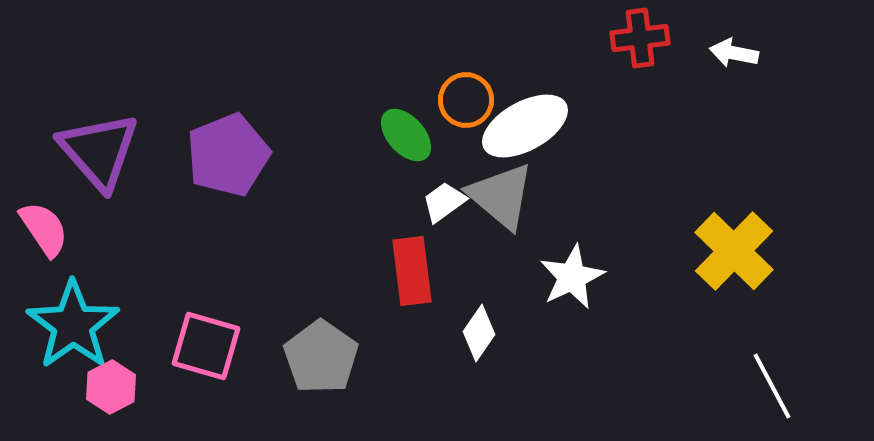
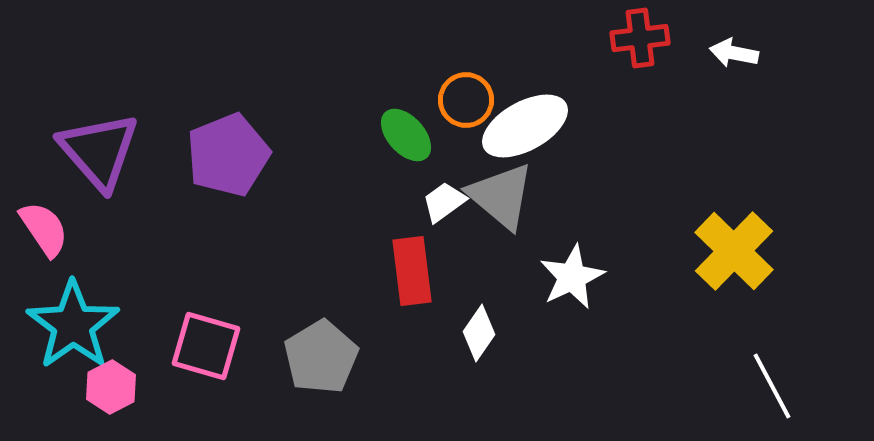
gray pentagon: rotated 6 degrees clockwise
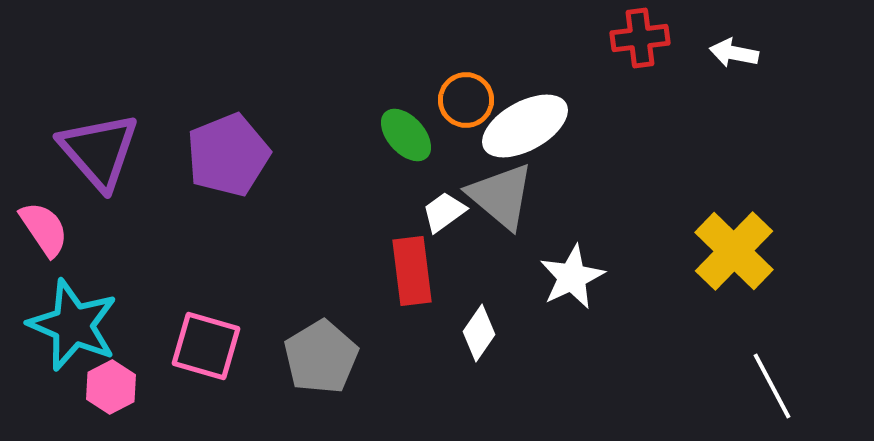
white trapezoid: moved 10 px down
cyan star: rotated 14 degrees counterclockwise
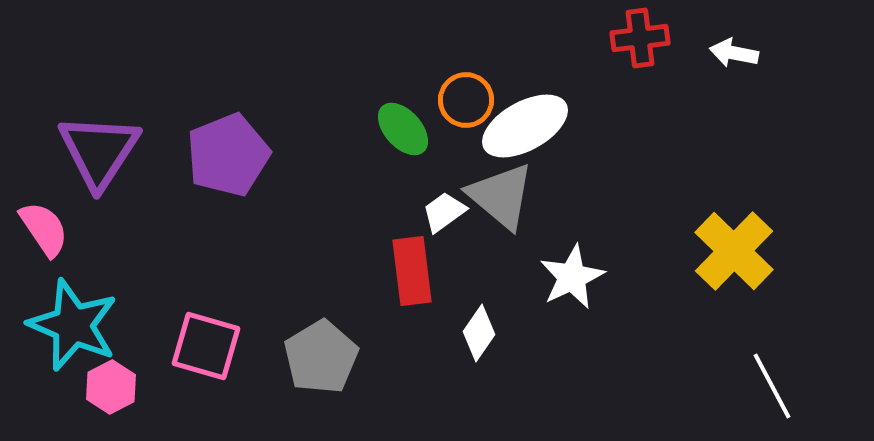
green ellipse: moved 3 px left, 6 px up
purple triangle: rotated 14 degrees clockwise
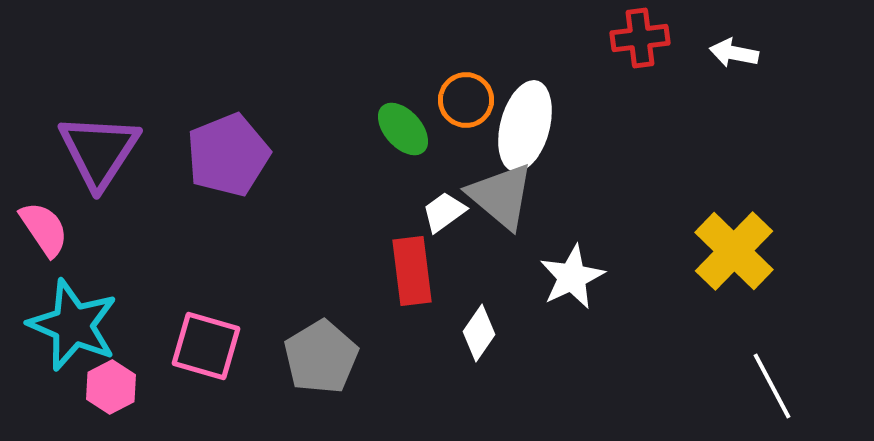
white ellipse: rotated 46 degrees counterclockwise
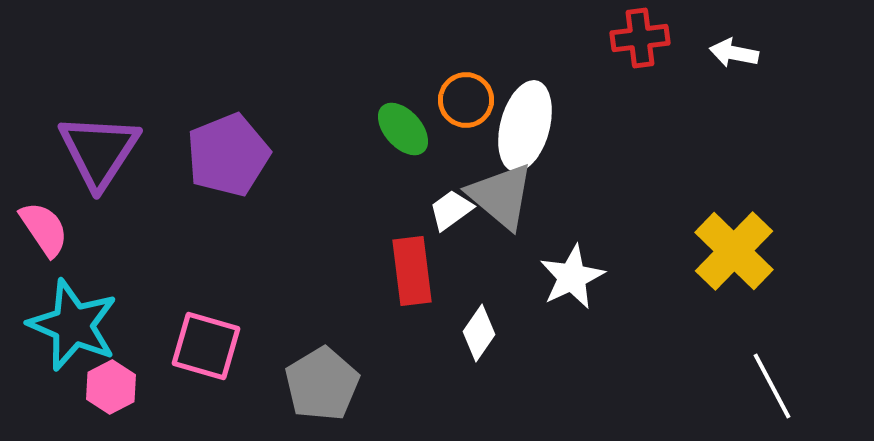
white trapezoid: moved 7 px right, 2 px up
gray pentagon: moved 1 px right, 27 px down
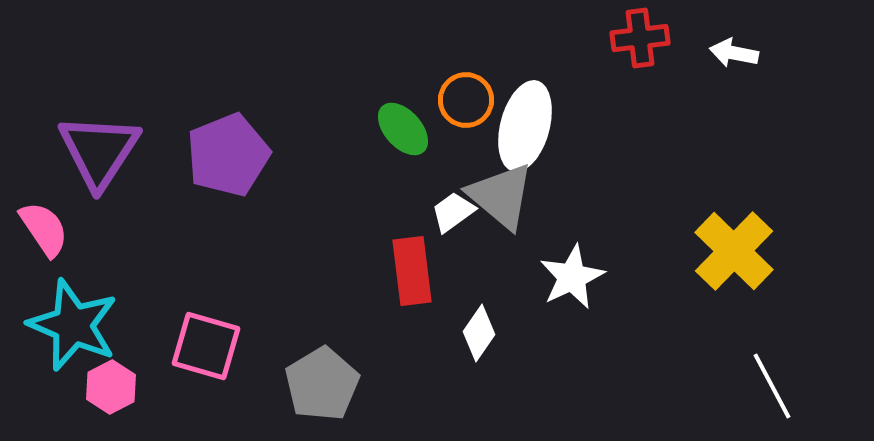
white trapezoid: moved 2 px right, 2 px down
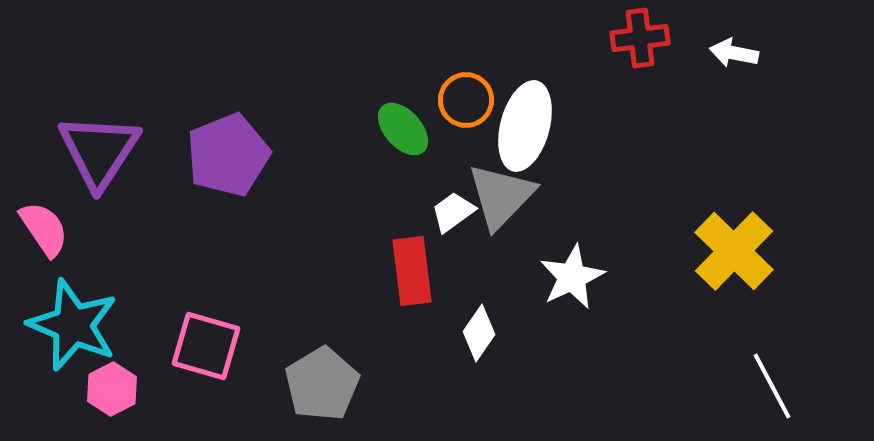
gray triangle: rotated 34 degrees clockwise
pink hexagon: moved 1 px right, 2 px down
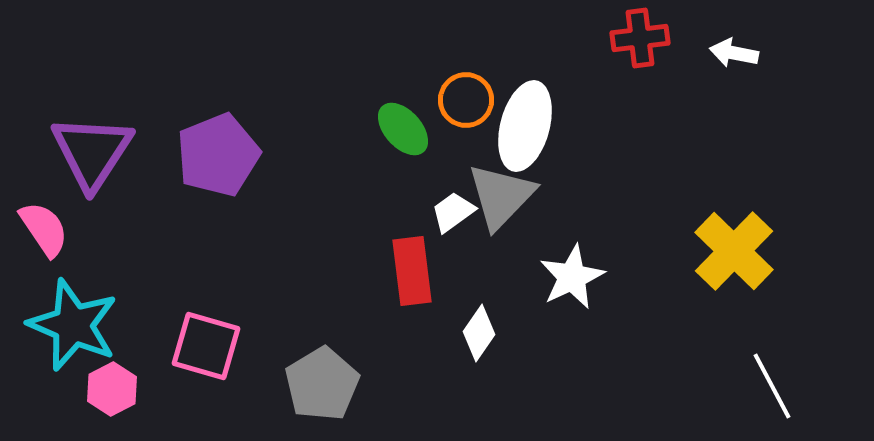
purple triangle: moved 7 px left, 1 px down
purple pentagon: moved 10 px left
